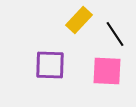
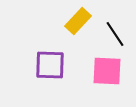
yellow rectangle: moved 1 px left, 1 px down
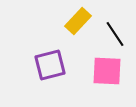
purple square: rotated 16 degrees counterclockwise
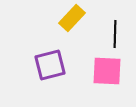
yellow rectangle: moved 6 px left, 3 px up
black line: rotated 36 degrees clockwise
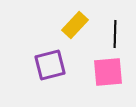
yellow rectangle: moved 3 px right, 7 px down
pink square: moved 1 px right, 1 px down; rotated 8 degrees counterclockwise
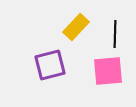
yellow rectangle: moved 1 px right, 2 px down
pink square: moved 1 px up
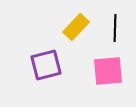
black line: moved 6 px up
purple square: moved 4 px left
